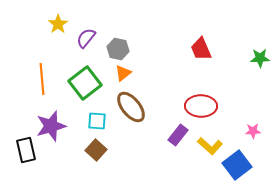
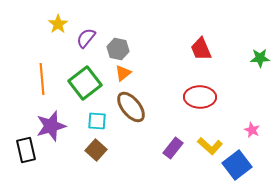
red ellipse: moved 1 px left, 9 px up
pink star: moved 1 px left, 1 px up; rotated 28 degrees clockwise
purple rectangle: moved 5 px left, 13 px down
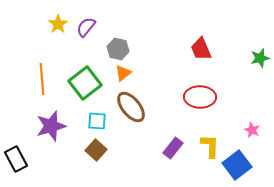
purple semicircle: moved 11 px up
green star: rotated 12 degrees counterclockwise
yellow L-shape: rotated 130 degrees counterclockwise
black rectangle: moved 10 px left, 9 px down; rotated 15 degrees counterclockwise
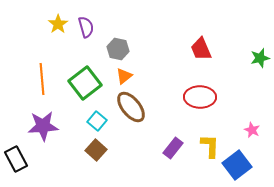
purple semicircle: rotated 125 degrees clockwise
orange triangle: moved 1 px right, 3 px down
cyan square: rotated 36 degrees clockwise
purple star: moved 8 px left; rotated 12 degrees clockwise
